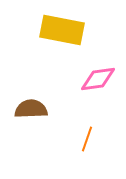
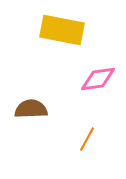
orange line: rotated 10 degrees clockwise
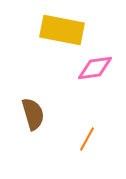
pink diamond: moved 3 px left, 11 px up
brown semicircle: moved 2 px right, 5 px down; rotated 76 degrees clockwise
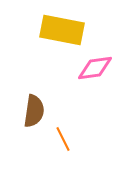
brown semicircle: moved 1 px right, 3 px up; rotated 24 degrees clockwise
orange line: moved 24 px left; rotated 55 degrees counterclockwise
